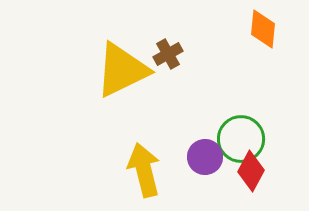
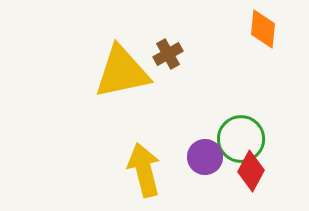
yellow triangle: moved 2 px down; rotated 14 degrees clockwise
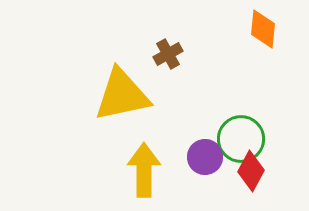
yellow triangle: moved 23 px down
yellow arrow: rotated 14 degrees clockwise
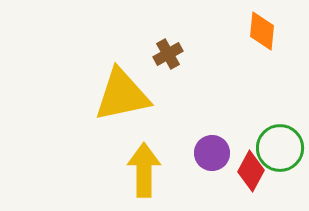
orange diamond: moved 1 px left, 2 px down
green circle: moved 39 px right, 9 px down
purple circle: moved 7 px right, 4 px up
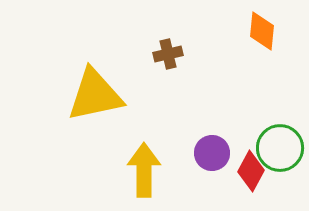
brown cross: rotated 16 degrees clockwise
yellow triangle: moved 27 px left
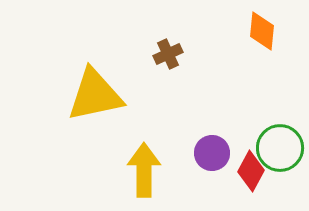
brown cross: rotated 12 degrees counterclockwise
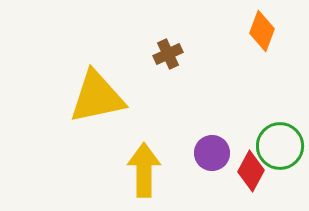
orange diamond: rotated 15 degrees clockwise
yellow triangle: moved 2 px right, 2 px down
green circle: moved 2 px up
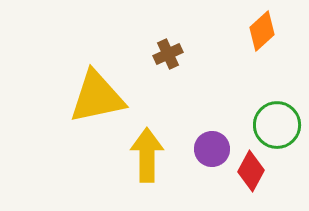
orange diamond: rotated 27 degrees clockwise
green circle: moved 3 px left, 21 px up
purple circle: moved 4 px up
yellow arrow: moved 3 px right, 15 px up
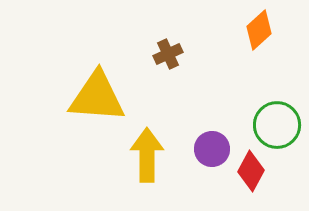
orange diamond: moved 3 px left, 1 px up
yellow triangle: rotated 16 degrees clockwise
